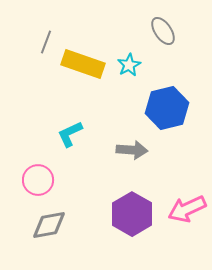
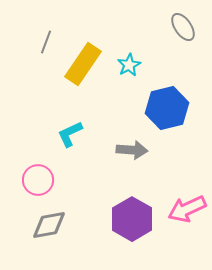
gray ellipse: moved 20 px right, 4 px up
yellow rectangle: rotated 75 degrees counterclockwise
purple hexagon: moved 5 px down
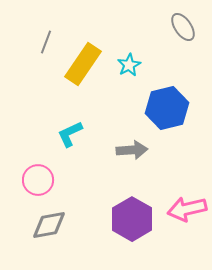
gray arrow: rotated 8 degrees counterclockwise
pink arrow: rotated 12 degrees clockwise
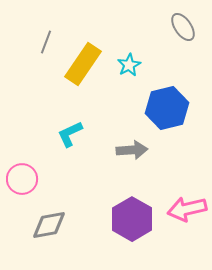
pink circle: moved 16 px left, 1 px up
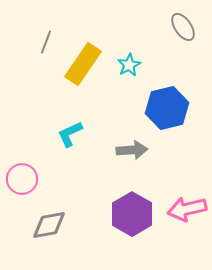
purple hexagon: moved 5 px up
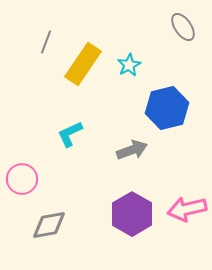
gray arrow: rotated 16 degrees counterclockwise
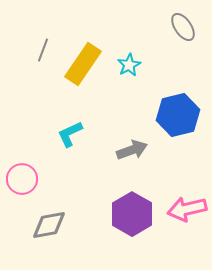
gray line: moved 3 px left, 8 px down
blue hexagon: moved 11 px right, 7 px down
